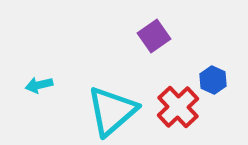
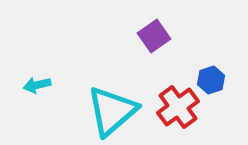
blue hexagon: moved 2 px left; rotated 16 degrees clockwise
cyan arrow: moved 2 px left
red cross: rotated 6 degrees clockwise
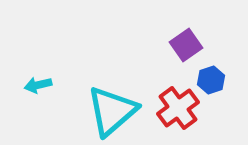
purple square: moved 32 px right, 9 px down
cyan arrow: moved 1 px right
red cross: moved 1 px down
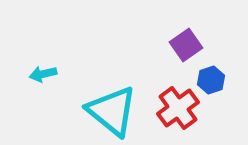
cyan arrow: moved 5 px right, 11 px up
cyan triangle: rotated 40 degrees counterclockwise
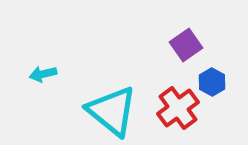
blue hexagon: moved 1 px right, 2 px down; rotated 12 degrees counterclockwise
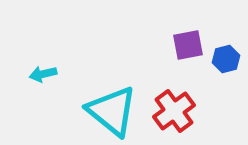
purple square: moved 2 px right; rotated 24 degrees clockwise
blue hexagon: moved 14 px right, 23 px up; rotated 16 degrees clockwise
red cross: moved 4 px left, 3 px down
